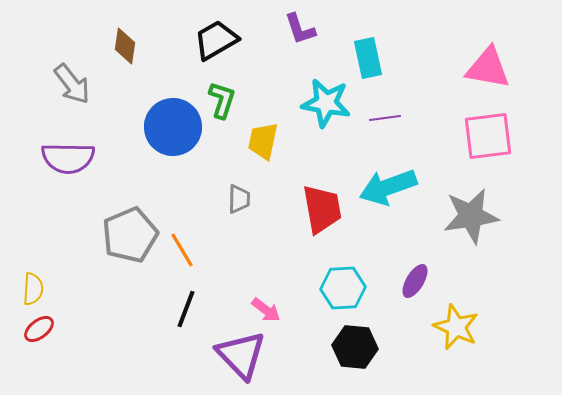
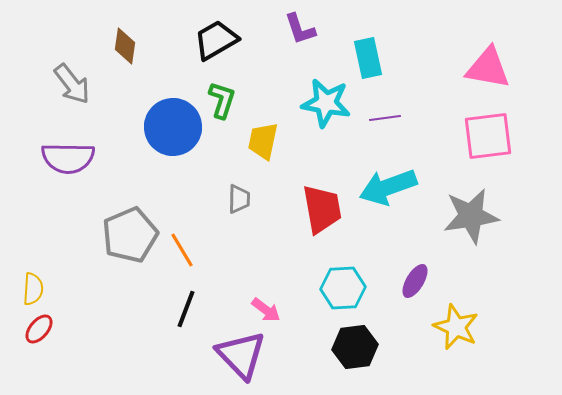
red ellipse: rotated 12 degrees counterclockwise
black hexagon: rotated 12 degrees counterclockwise
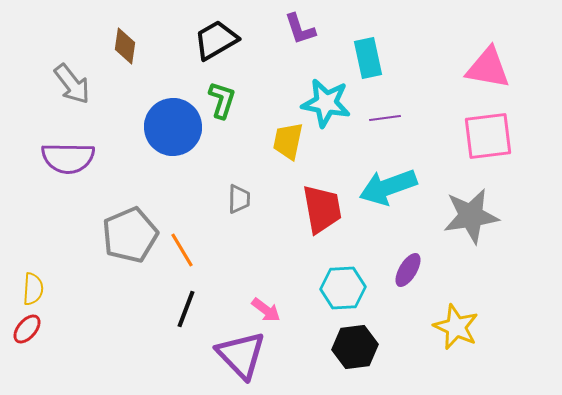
yellow trapezoid: moved 25 px right
purple ellipse: moved 7 px left, 11 px up
red ellipse: moved 12 px left
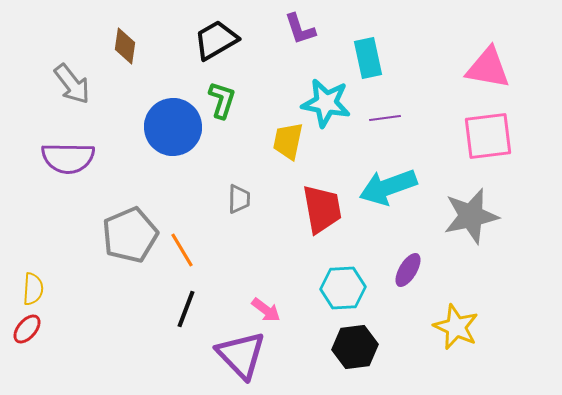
gray star: rotated 4 degrees counterclockwise
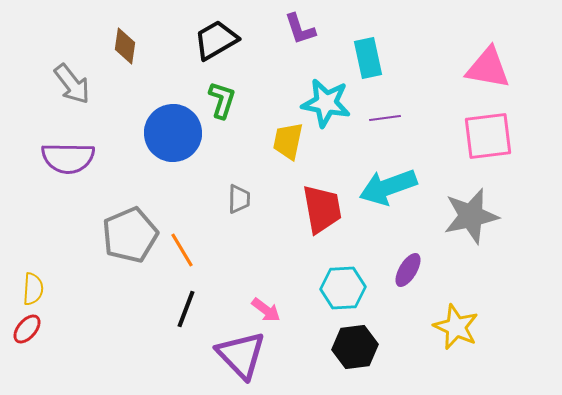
blue circle: moved 6 px down
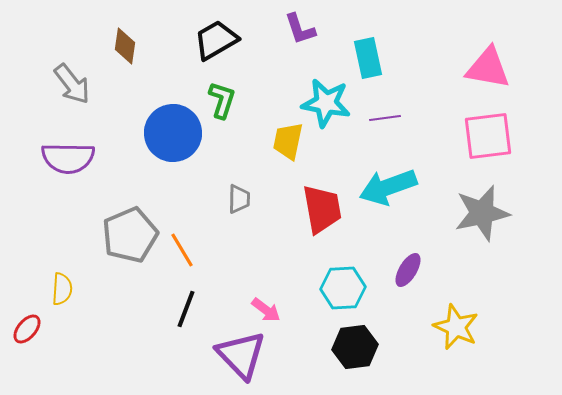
gray star: moved 11 px right, 3 px up
yellow semicircle: moved 29 px right
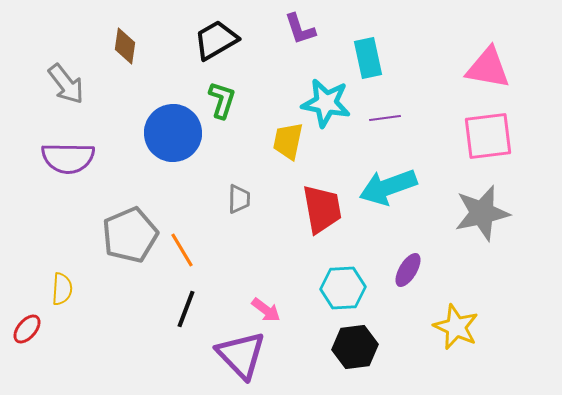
gray arrow: moved 6 px left
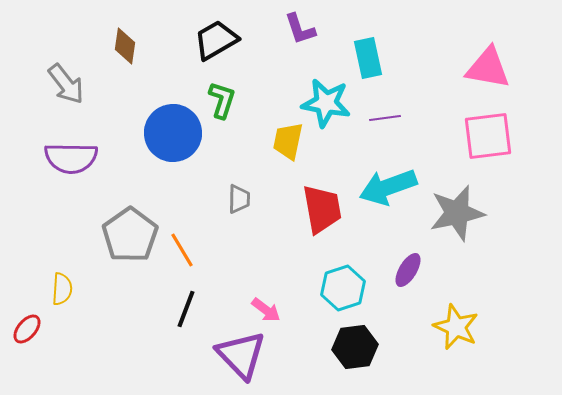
purple semicircle: moved 3 px right
gray star: moved 25 px left
gray pentagon: rotated 12 degrees counterclockwise
cyan hexagon: rotated 15 degrees counterclockwise
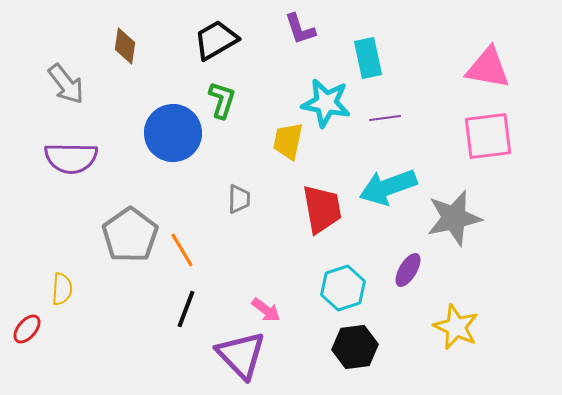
gray star: moved 3 px left, 5 px down
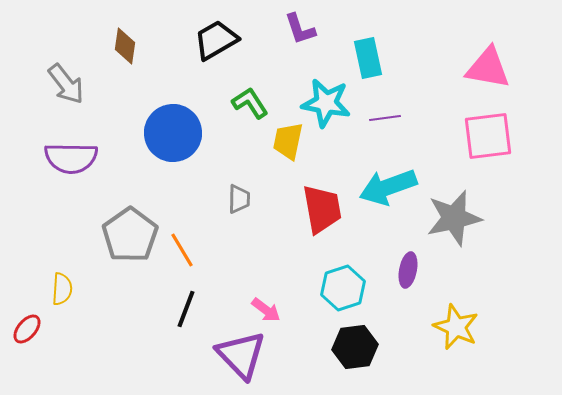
green L-shape: moved 28 px right, 3 px down; rotated 51 degrees counterclockwise
purple ellipse: rotated 20 degrees counterclockwise
